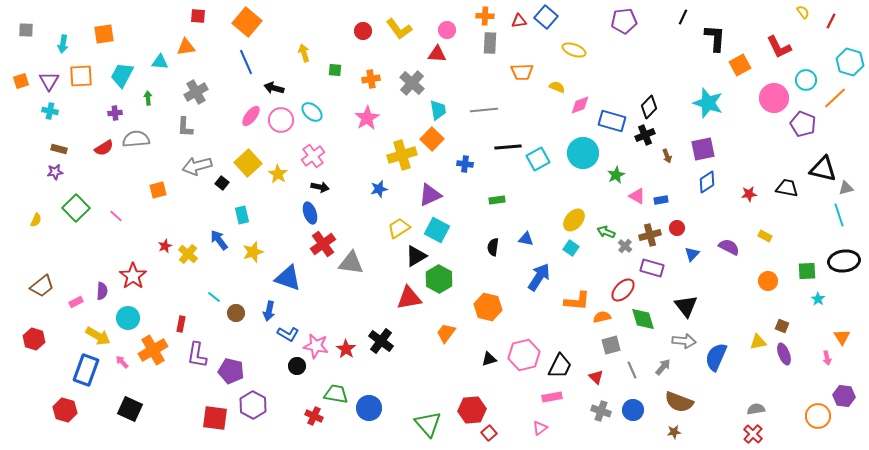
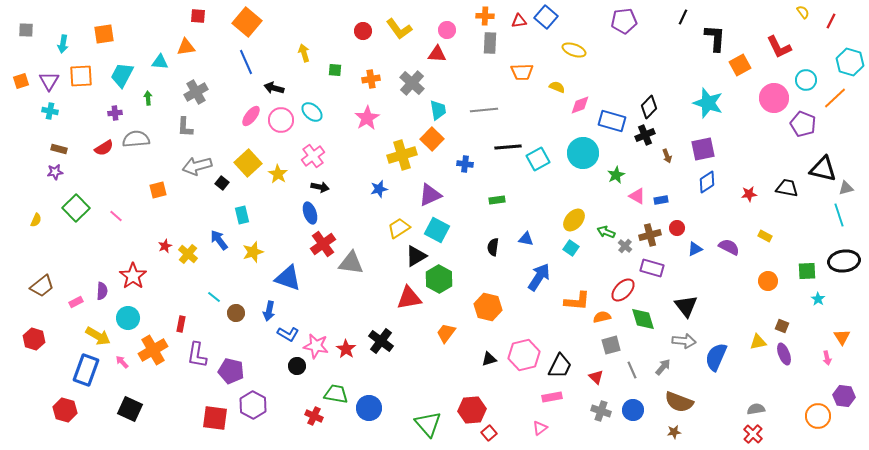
blue triangle at (692, 254): moved 3 px right, 5 px up; rotated 21 degrees clockwise
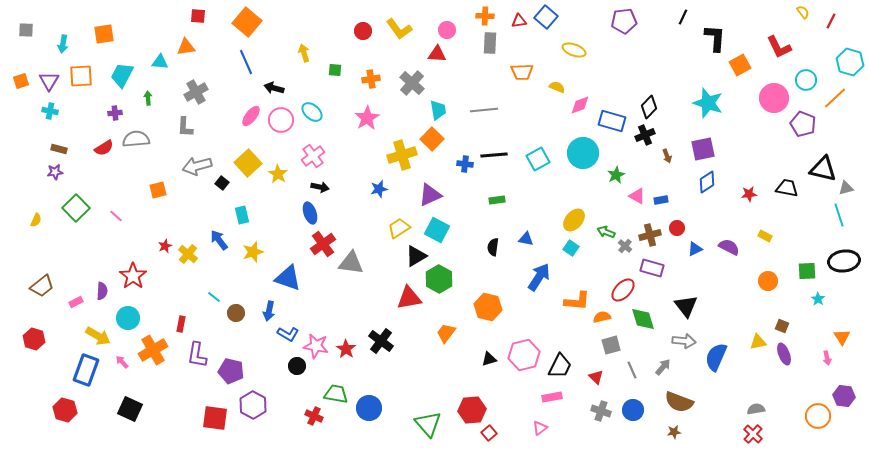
black line at (508, 147): moved 14 px left, 8 px down
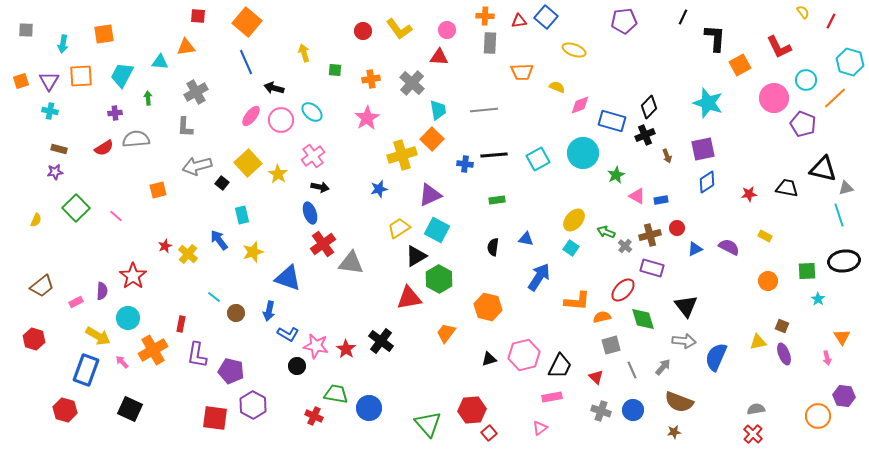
red triangle at (437, 54): moved 2 px right, 3 px down
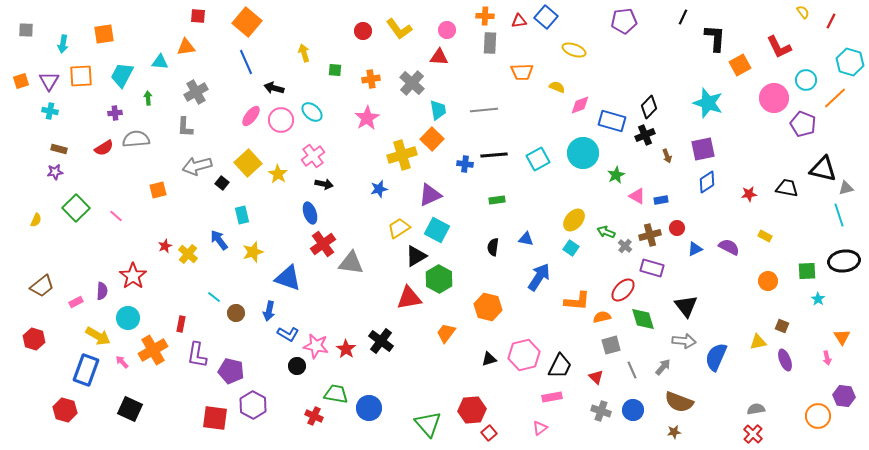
black arrow at (320, 187): moved 4 px right, 3 px up
purple ellipse at (784, 354): moved 1 px right, 6 px down
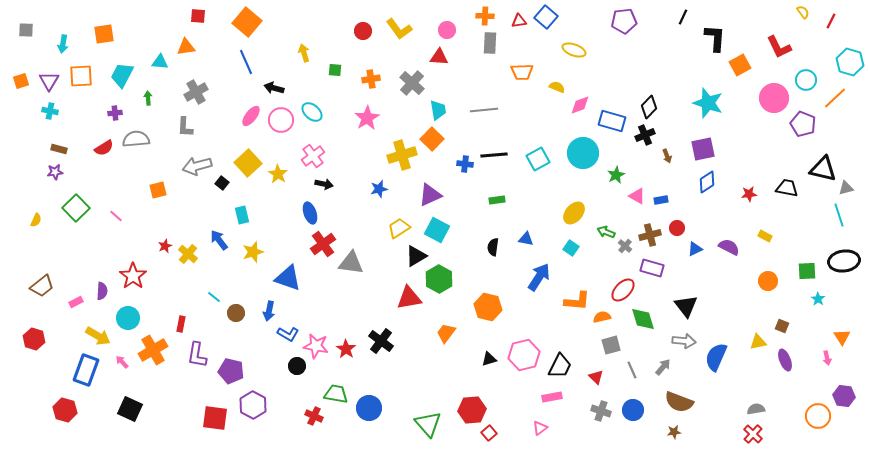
yellow ellipse at (574, 220): moved 7 px up
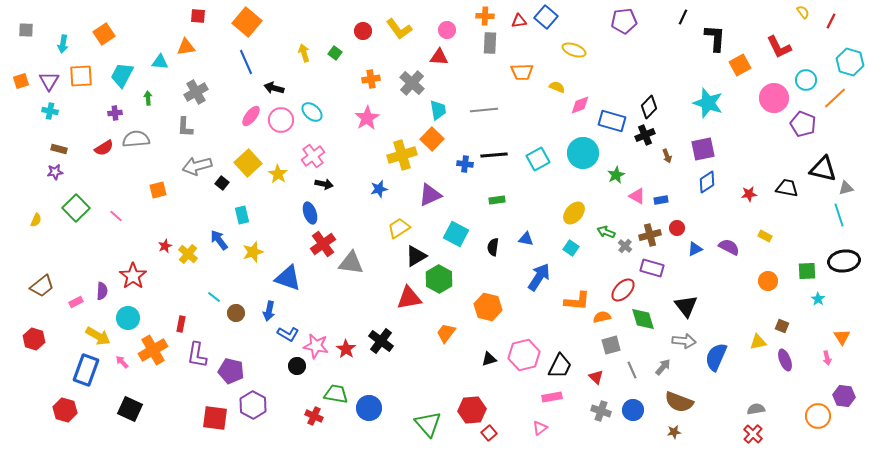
orange square at (104, 34): rotated 25 degrees counterclockwise
green square at (335, 70): moved 17 px up; rotated 32 degrees clockwise
cyan square at (437, 230): moved 19 px right, 4 px down
